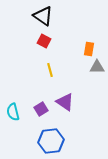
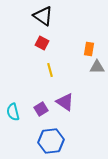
red square: moved 2 px left, 2 px down
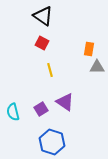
blue hexagon: moved 1 px right, 1 px down; rotated 25 degrees clockwise
